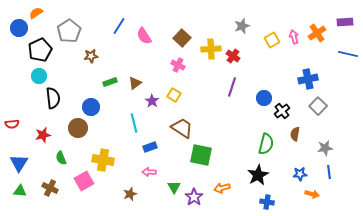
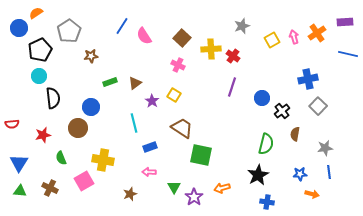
blue line at (119, 26): moved 3 px right
blue circle at (264, 98): moved 2 px left
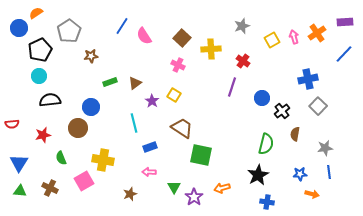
blue line at (348, 54): moved 4 px left; rotated 60 degrees counterclockwise
red cross at (233, 56): moved 10 px right, 5 px down
black semicircle at (53, 98): moved 3 px left, 2 px down; rotated 90 degrees counterclockwise
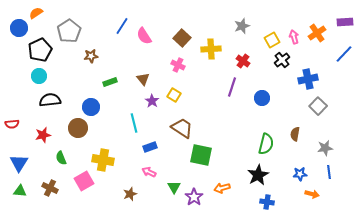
brown triangle at (135, 83): moved 8 px right, 4 px up; rotated 32 degrees counterclockwise
black cross at (282, 111): moved 51 px up
pink arrow at (149, 172): rotated 24 degrees clockwise
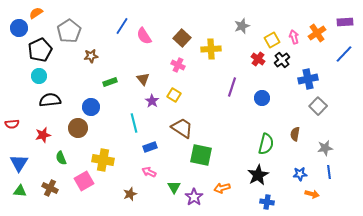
red cross at (243, 61): moved 15 px right, 2 px up
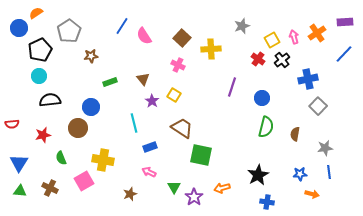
green semicircle at (266, 144): moved 17 px up
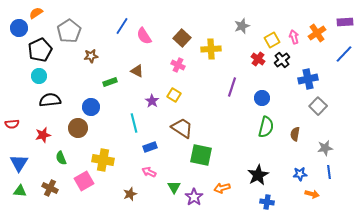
brown triangle at (143, 79): moved 6 px left, 8 px up; rotated 24 degrees counterclockwise
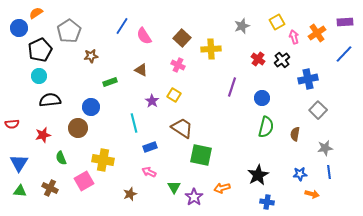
yellow square at (272, 40): moved 5 px right, 18 px up
brown triangle at (137, 71): moved 4 px right, 1 px up
gray square at (318, 106): moved 4 px down
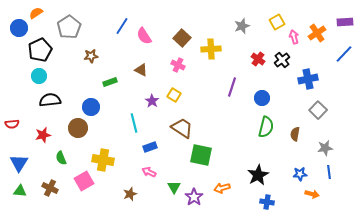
gray pentagon at (69, 31): moved 4 px up
